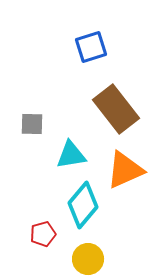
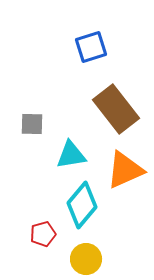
cyan diamond: moved 1 px left
yellow circle: moved 2 px left
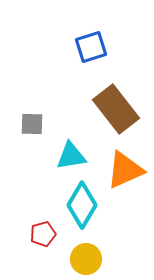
cyan triangle: moved 1 px down
cyan diamond: rotated 9 degrees counterclockwise
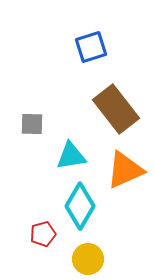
cyan diamond: moved 2 px left, 1 px down
yellow circle: moved 2 px right
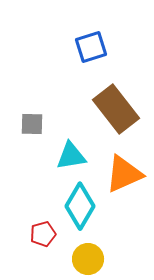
orange triangle: moved 1 px left, 4 px down
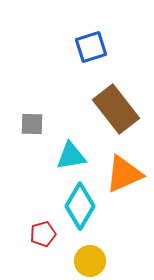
yellow circle: moved 2 px right, 2 px down
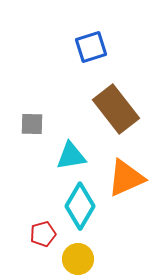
orange triangle: moved 2 px right, 4 px down
yellow circle: moved 12 px left, 2 px up
